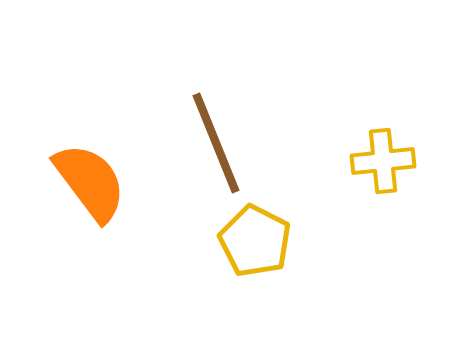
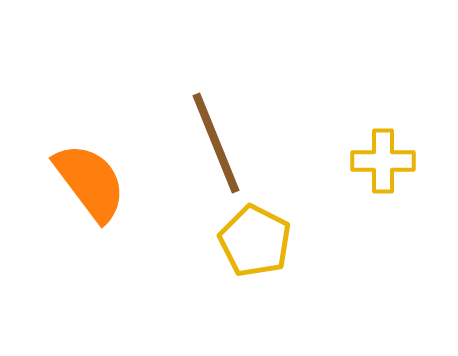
yellow cross: rotated 6 degrees clockwise
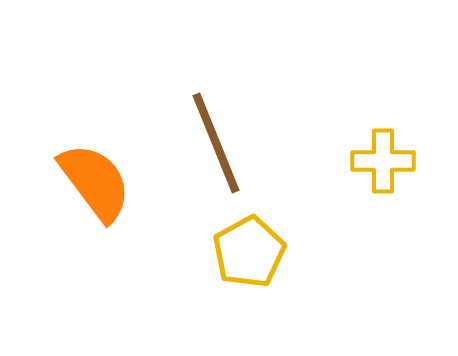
orange semicircle: moved 5 px right
yellow pentagon: moved 6 px left, 11 px down; rotated 16 degrees clockwise
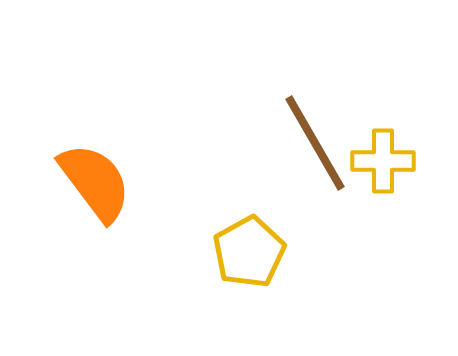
brown line: moved 99 px right; rotated 8 degrees counterclockwise
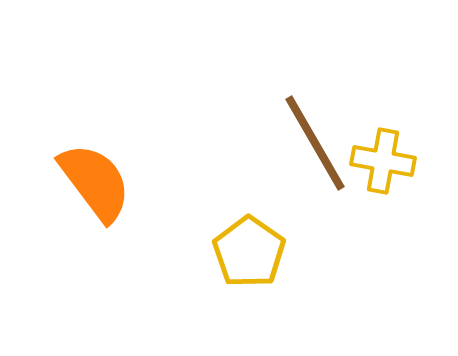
yellow cross: rotated 10 degrees clockwise
yellow pentagon: rotated 8 degrees counterclockwise
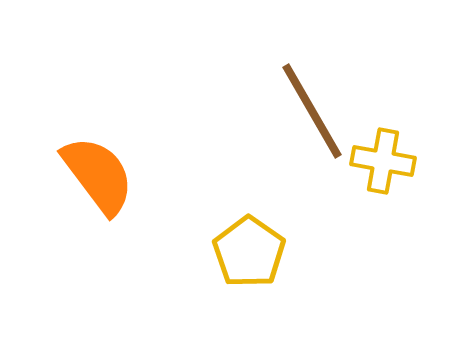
brown line: moved 3 px left, 32 px up
orange semicircle: moved 3 px right, 7 px up
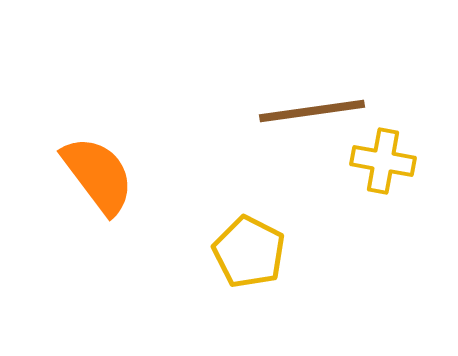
brown line: rotated 68 degrees counterclockwise
yellow pentagon: rotated 8 degrees counterclockwise
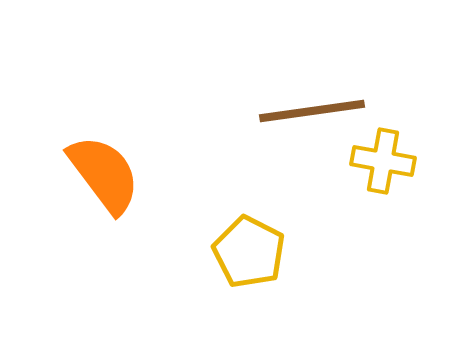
orange semicircle: moved 6 px right, 1 px up
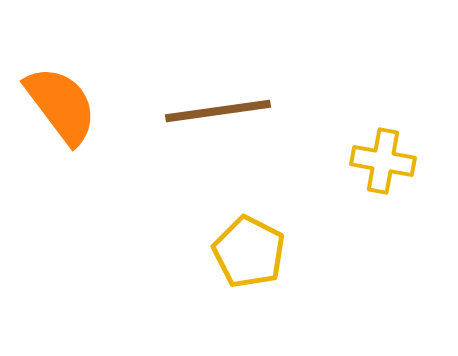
brown line: moved 94 px left
orange semicircle: moved 43 px left, 69 px up
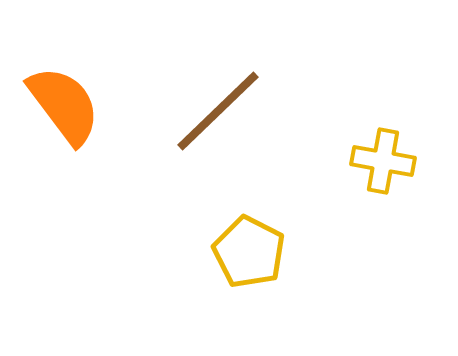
orange semicircle: moved 3 px right
brown line: rotated 36 degrees counterclockwise
